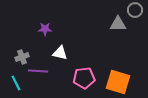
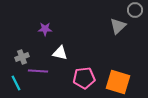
gray triangle: moved 2 px down; rotated 42 degrees counterclockwise
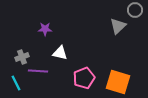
pink pentagon: rotated 15 degrees counterclockwise
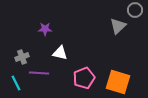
purple line: moved 1 px right, 2 px down
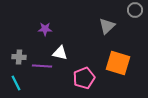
gray triangle: moved 11 px left
gray cross: moved 3 px left; rotated 24 degrees clockwise
purple line: moved 3 px right, 7 px up
orange square: moved 19 px up
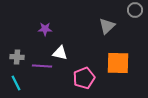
gray cross: moved 2 px left
orange square: rotated 15 degrees counterclockwise
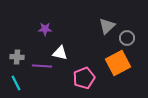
gray circle: moved 8 px left, 28 px down
orange square: rotated 30 degrees counterclockwise
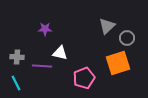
orange square: rotated 10 degrees clockwise
